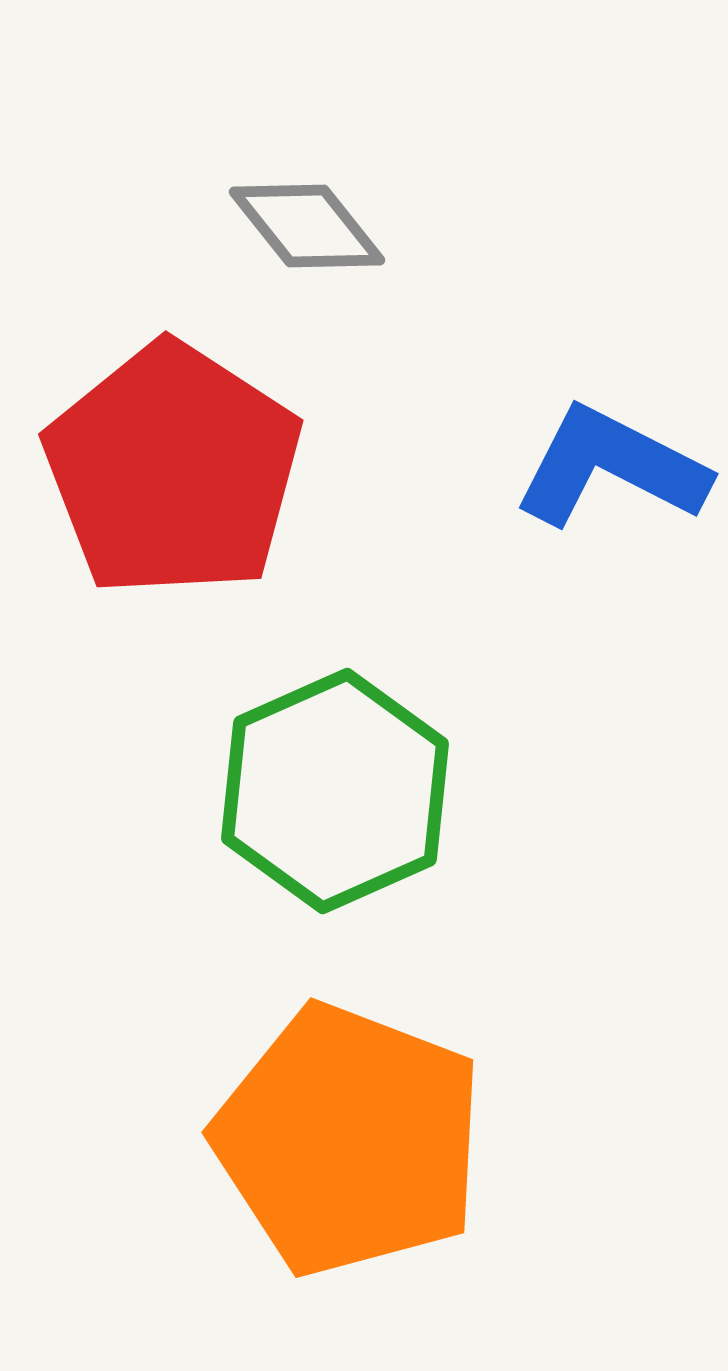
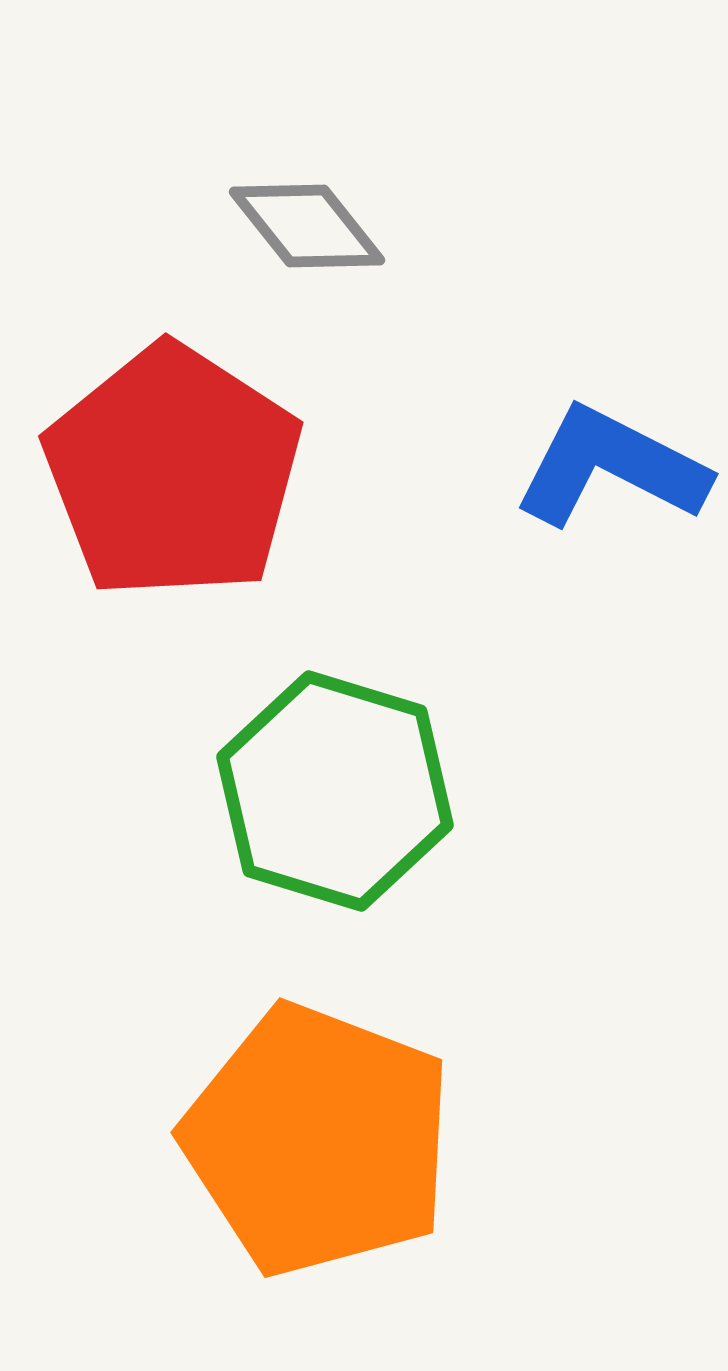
red pentagon: moved 2 px down
green hexagon: rotated 19 degrees counterclockwise
orange pentagon: moved 31 px left
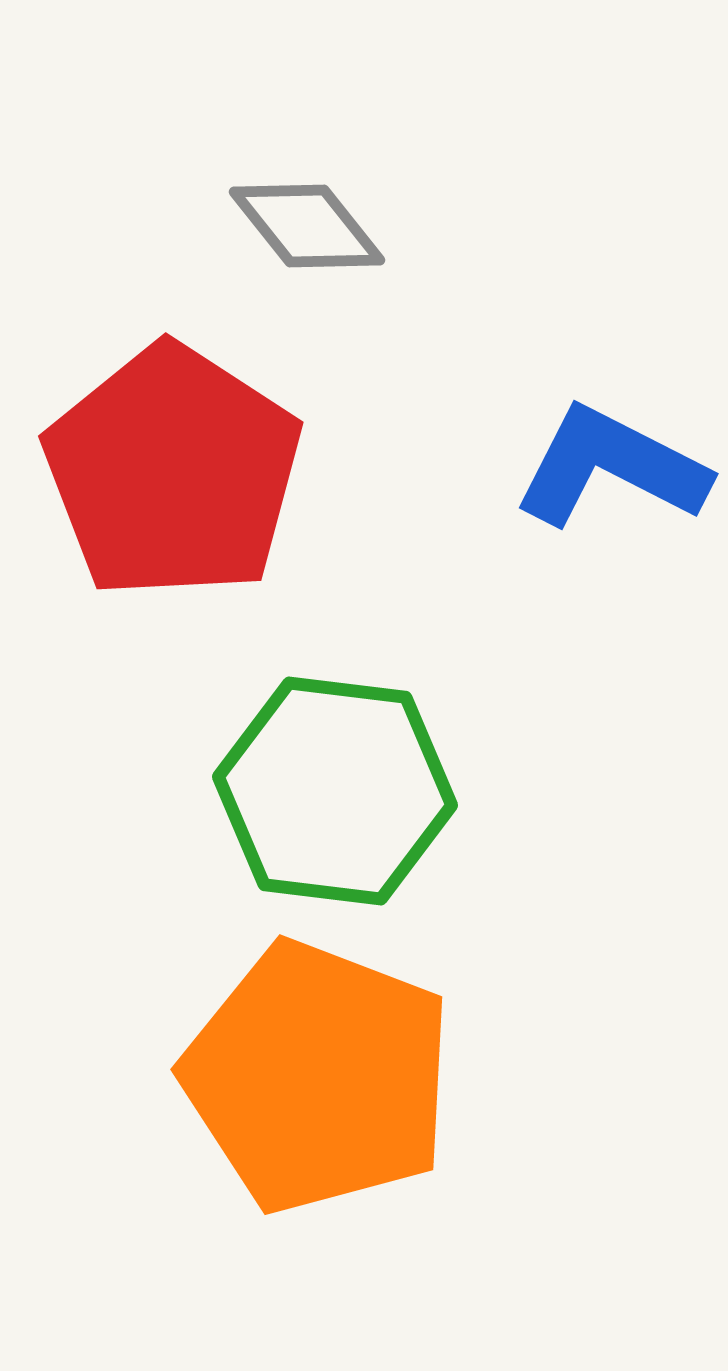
green hexagon: rotated 10 degrees counterclockwise
orange pentagon: moved 63 px up
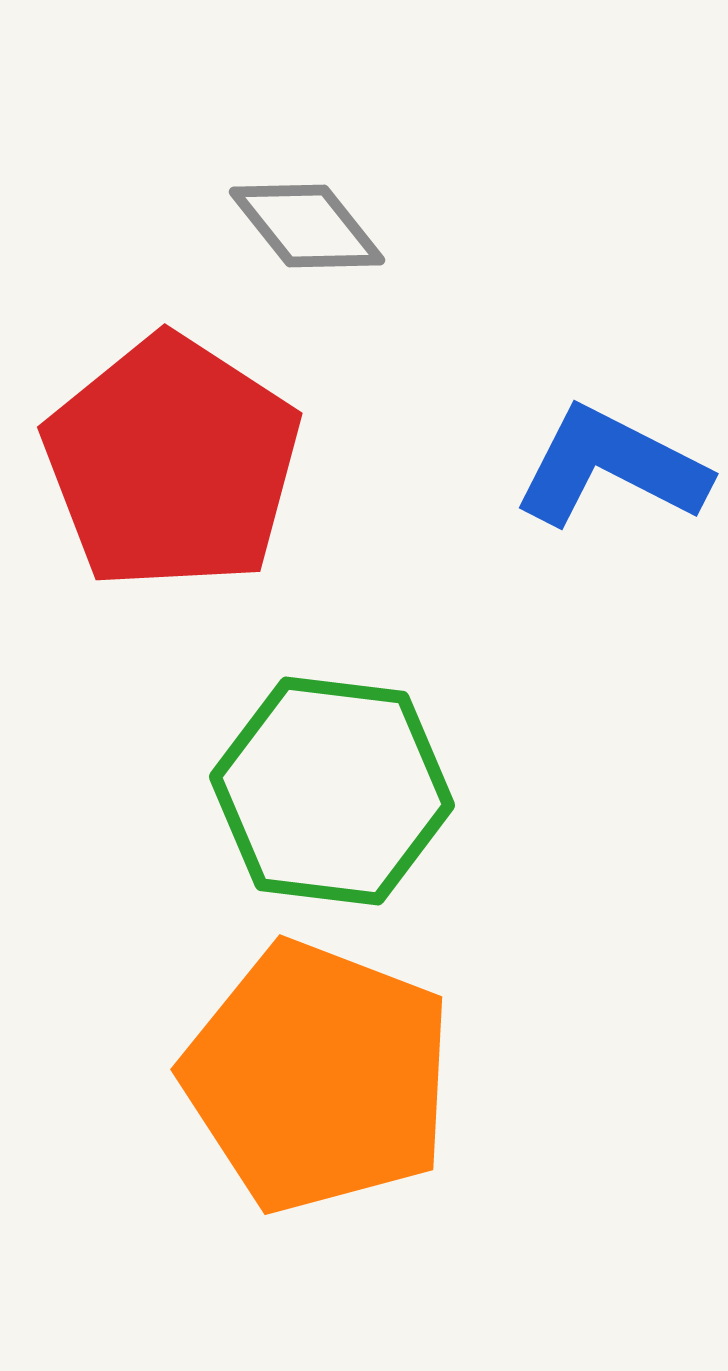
red pentagon: moved 1 px left, 9 px up
green hexagon: moved 3 px left
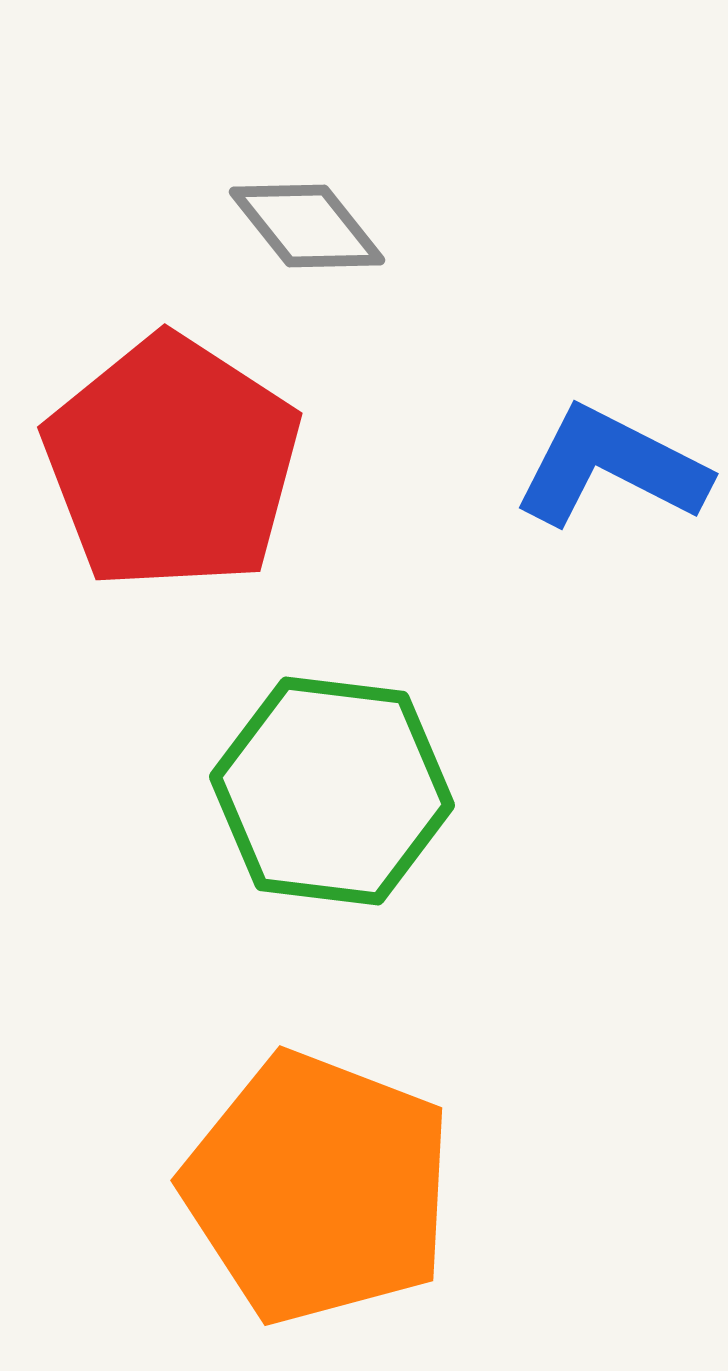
orange pentagon: moved 111 px down
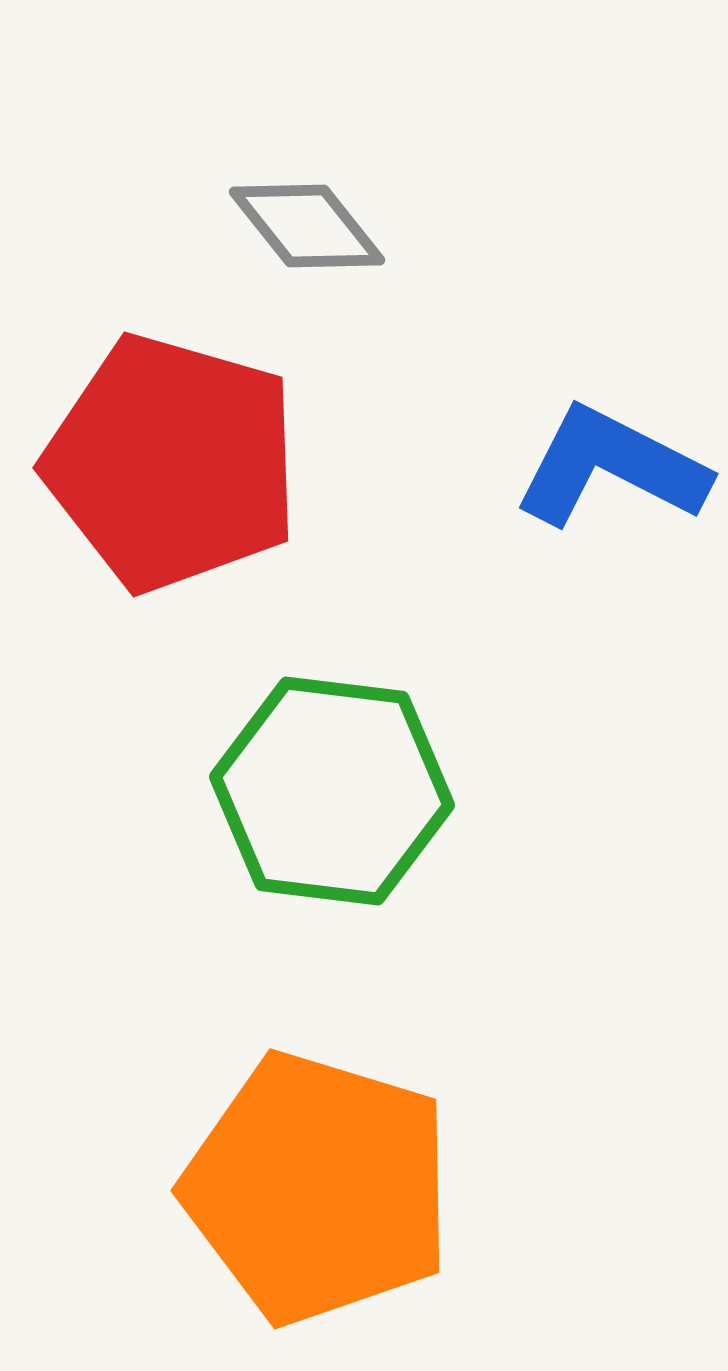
red pentagon: rotated 17 degrees counterclockwise
orange pentagon: rotated 4 degrees counterclockwise
